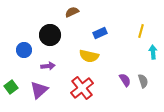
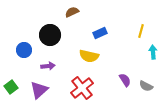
gray semicircle: moved 3 px right, 5 px down; rotated 136 degrees clockwise
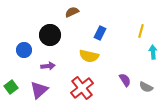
blue rectangle: rotated 40 degrees counterclockwise
gray semicircle: moved 1 px down
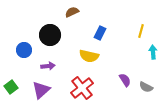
purple triangle: moved 2 px right
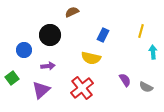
blue rectangle: moved 3 px right, 2 px down
yellow semicircle: moved 2 px right, 2 px down
green square: moved 1 px right, 9 px up
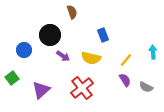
brown semicircle: rotated 96 degrees clockwise
yellow line: moved 15 px left, 29 px down; rotated 24 degrees clockwise
blue rectangle: rotated 48 degrees counterclockwise
purple arrow: moved 15 px right, 10 px up; rotated 40 degrees clockwise
